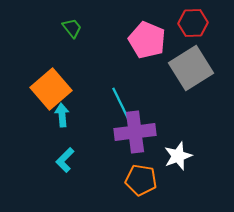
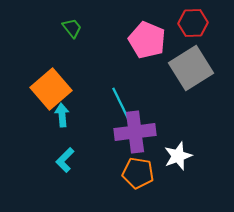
orange pentagon: moved 3 px left, 7 px up
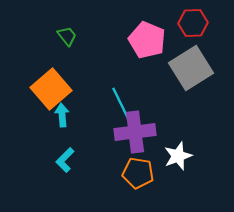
green trapezoid: moved 5 px left, 8 px down
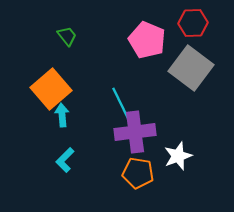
gray square: rotated 21 degrees counterclockwise
